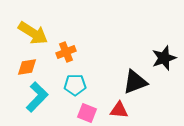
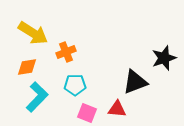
red triangle: moved 2 px left, 1 px up
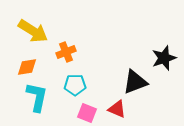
yellow arrow: moved 2 px up
cyan L-shape: rotated 32 degrees counterclockwise
red triangle: rotated 18 degrees clockwise
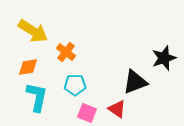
orange cross: rotated 30 degrees counterclockwise
orange diamond: moved 1 px right
red triangle: rotated 12 degrees clockwise
